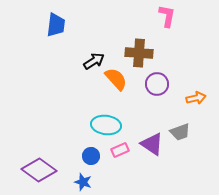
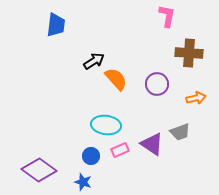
brown cross: moved 50 px right
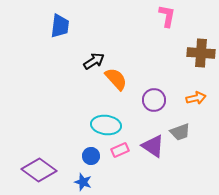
blue trapezoid: moved 4 px right, 1 px down
brown cross: moved 12 px right
purple circle: moved 3 px left, 16 px down
purple triangle: moved 1 px right, 2 px down
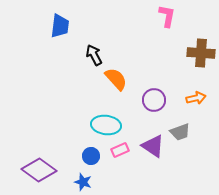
black arrow: moved 6 px up; rotated 85 degrees counterclockwise
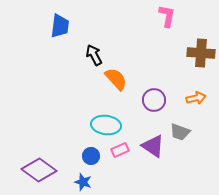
gray trapezoid: rotated 40 degrees clockwise
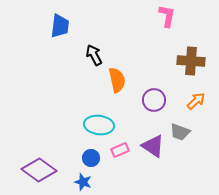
brown cross: moved 10 px left, 8 px down
orange semicircle: moved 1 px right, 1 px down; rotated 30 degrees clockwise
orange arrow: moved 3 px down; rotated 30 degrees counterclockwise
cyan ellipse: moved 7 px left
blue circle: moved 2 px down
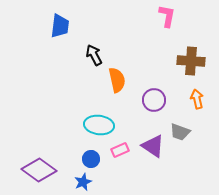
orange arrow: moved 1 px right, 2 px up; rotated 60 degrees counterclockwise
blue circle: moved 1 px down
blue star: rotated 30 degrees clockwise
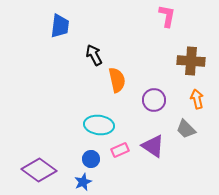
gray trapezoid: moved 6 px right, 3 px up; rotated 25 degrees clockwise
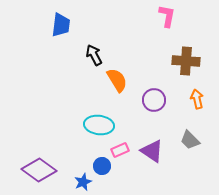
blue trapezoid: moved 1 px right, 1 px up
brown cross: moved 5 px left
orange semicircle: rotated 20 degrees counterclockwise
gray trapezoid: moved 4 px right, 11 px down
purple triangle: moved 1 px left, 5 px down
blue circle: moved 11 px right, 7 px down
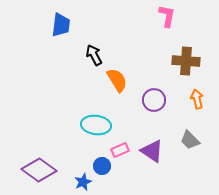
cyan ellipse: moved 3 px left
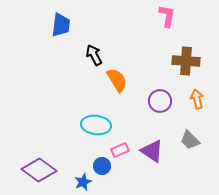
purple circle: moved 6 px right, 1 px down
